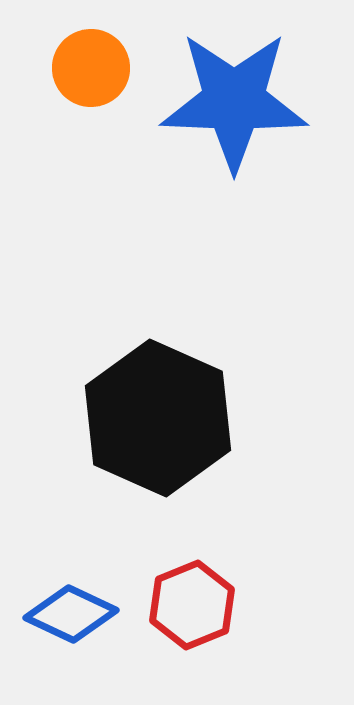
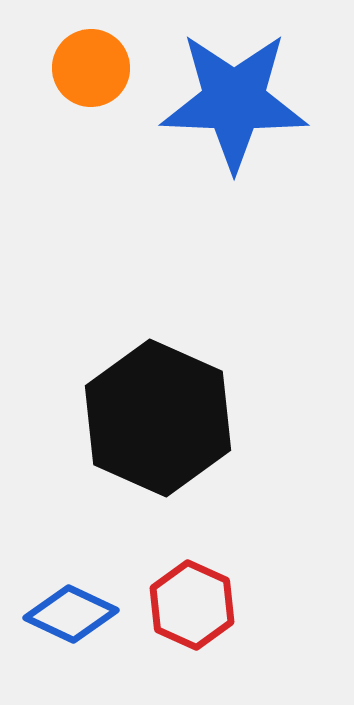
red hexagon: rotated 14 degrees counterclockwise
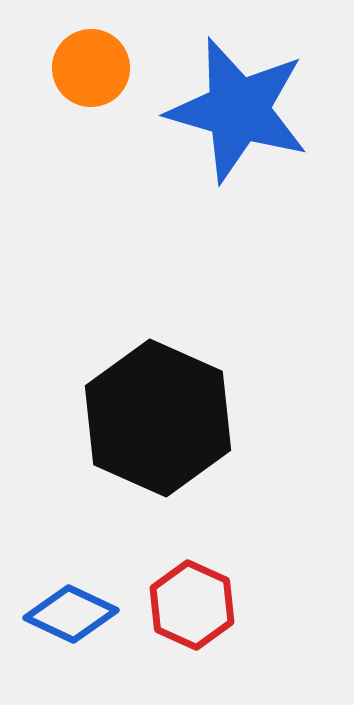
blue star: moved 4 px right, 9 px down; rotated 14 degrees clockwise
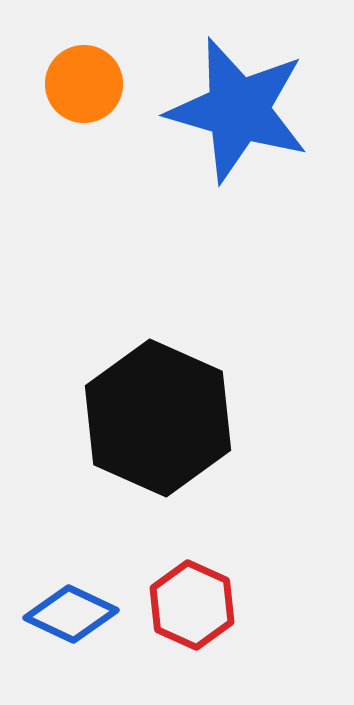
orange circle: moved 7 px left, 16 px down
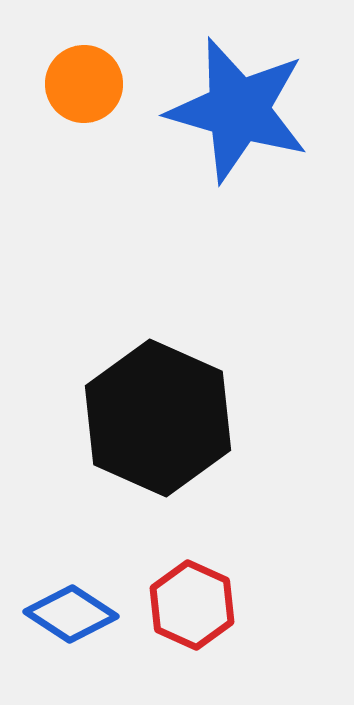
blue diamond: rotated 8 degrees clockwise
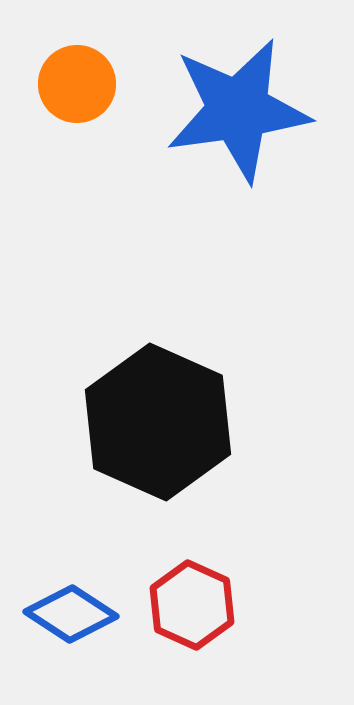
orange circle: moved 7 px left
blue star: rotated 24 degrees counterclockwise
black hexagon: moved 4 px down
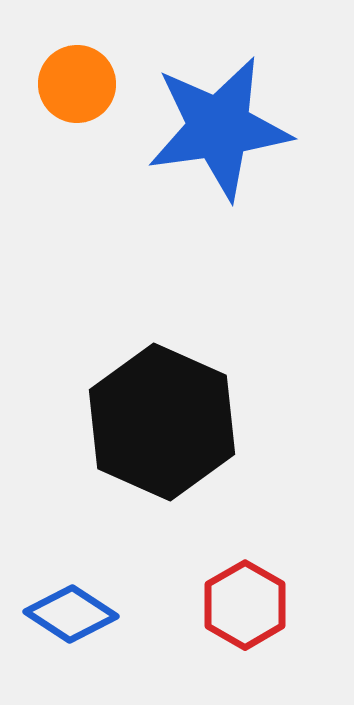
blue star: moved 19 px left, 18 px down
black hexagon: moved 4 px right
red hexagon: moved 53 px right; rotated 6 degrees clockwise
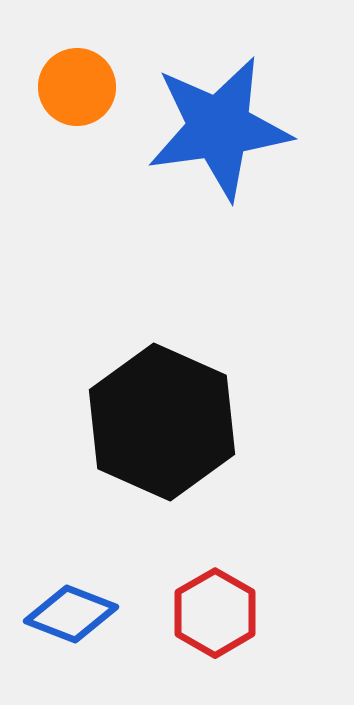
orange circle: moved 3 px down
red hexagon: moved 30 px left, 8 px down
blue diamond: rotated 12 degrees counterclockwise
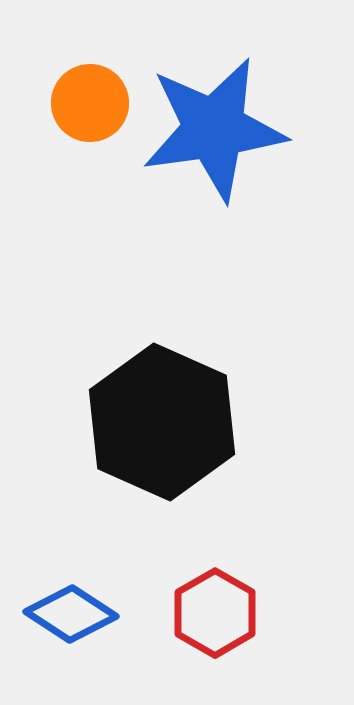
orange circle: moved 13 px right, 16 px down
blue star: moved 5 px left, 1 px down
blue diamond: rotated 12 degrees clockwise
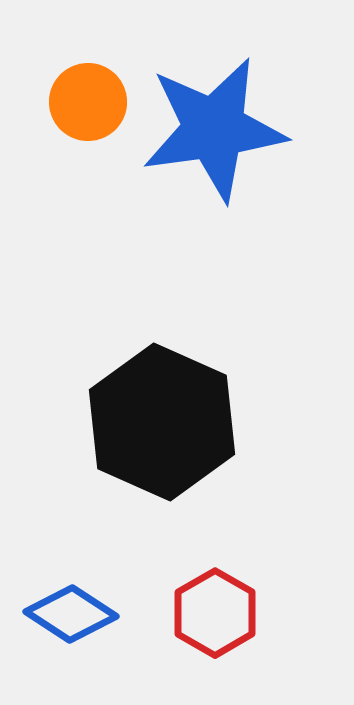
orange circle: moved 2 px left, 1 px up
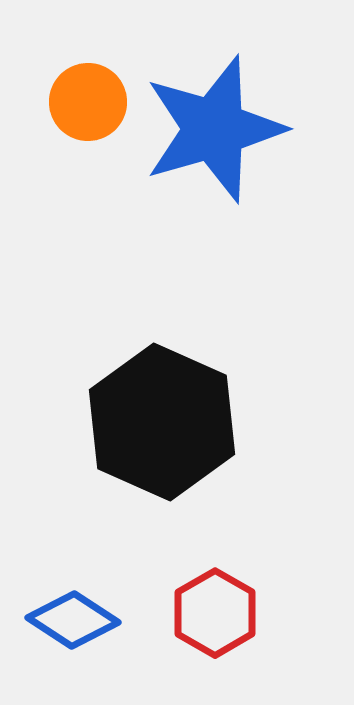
blue star: rotated 8 degrees counterclockwise
blue diamond: moved 2 px right, 6 px down
